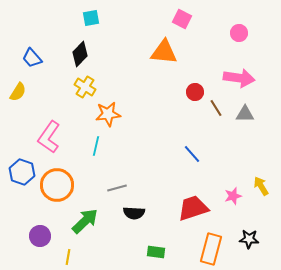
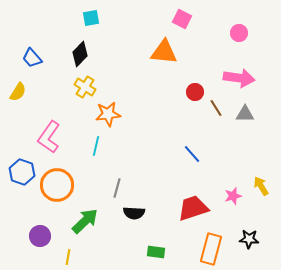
gray line: rotated 60 degrees counterclockwise
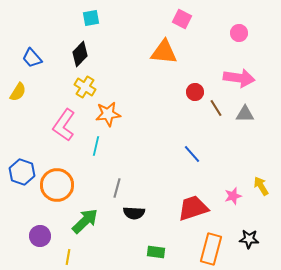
pink L-shape: moved 15 px right, 12 px up
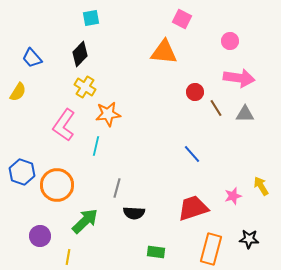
pink circle: moved 9 px left, 8 px down
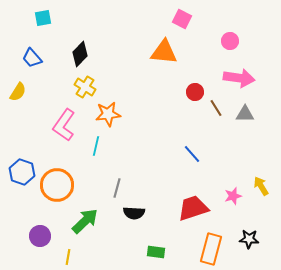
cyan square: moved 48 px left
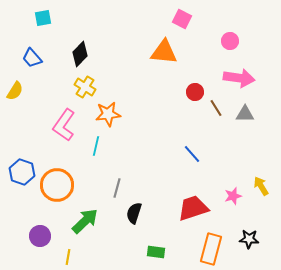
yellow semicircle: moved 3 px left, 1 px up
black semicircle: rotated 105 degrees clockwise
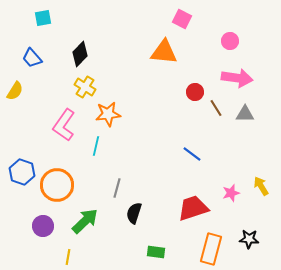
pink arrow: moved 2 px left
blue line: rotated 12 degrees counterclockwise
pink star: moved 2 px left, 3 px up
purple circle: moved 3 px right, 10 px up
